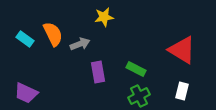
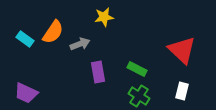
orange semicircle: moved 2 px up; rotated 60 degrees clockwise
red triangle: rotated 12 degrees clockwise
green rectangle: moved 1 px right
green cross: rotated 30 degrees counterclockwise
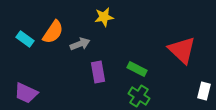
white rectangle: moved 22 px right
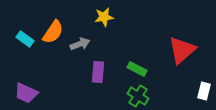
red triangle: rotated 36 degrees clockwise
purple rectangle: rotated 15 degrees clockwise
green cross: moved 1 px left
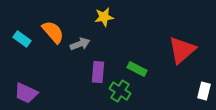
orange semicircle: rotated 75 degrees counterclockwise
cyan rectangle: moved 3 px left
green cross: moved 18 px left, 5 px up
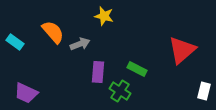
yellow star: moved 1 px up; rotated 24 degrees clockwise
cyan rectangle: moved 7 px left, 3 px down
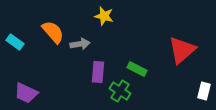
gray arrow: rotated 12 degrees clockwise
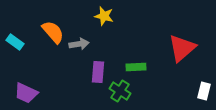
gray arrow: moved 1 px left
red triangle: moved 2 px up
green rectangle: moved 1 px left, 2 px up; rotated 30 degrees counterclockwise
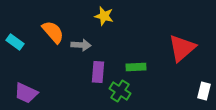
gray arrow: moved 2 px right, 1 px down; rotated 12 degrees clockwise
